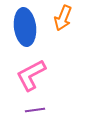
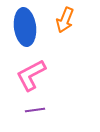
orange arrow: moved 2 px right, 2 px down
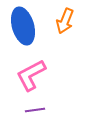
orange arrow: moved 1 px down
blue ellipse: moved 2 px left, 1 px up; rotated 9 degrees counterclockwise
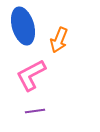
orange arrow: moved 6 px left, 19 px down
purple line: moved 1 px down
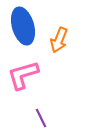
pink L-shape: moved 8 px left; rotated 12 degrees clockwise
purple line: moved 6 px right, 7 px down; rotated 72 degrees clockwise
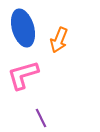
blue ellipse: moved 2 px down
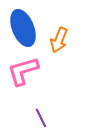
blue ellipse: rotated 6 degrees counterclockwise
pink L-shape: moved 4 px up
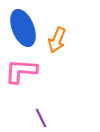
orange arrow: moved 2 px left
pink L-shape: moved 2 px left; rotated 20 degrees clockwise
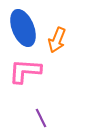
pink L-shape: moved 4 px right
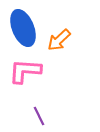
orange arrow: moved 2 px right; rotated 25 degrees clockwise
purple line: moved 2 px left, 2 px up
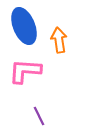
blue ellipse: moved 1 px right, 2 px up
orange arrow: rotated 125 degrees clockwise
